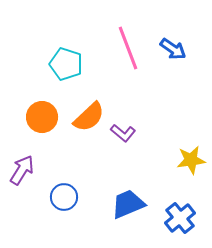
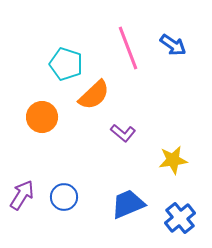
blue arrow: moved 4 px up
orange semicircle: moved 5 px right, 22 px up
yellow star: moved 18 px left
purple arrow: moved 25 px down
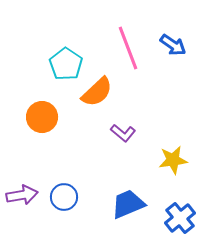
cyan pentagon: rotated 16 degrees clockwise
orange semicircle: moved 3 px right, 3 px up
purple arrow: rotated 48 degrees clockwise
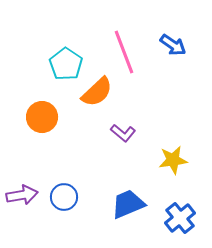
pink line: moved 4 px left, 4 px down
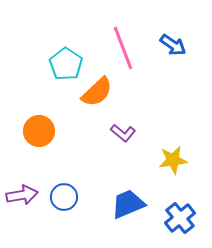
pink line: moved 1 px left, 4 px up
orange circle: moved 3 px left, 14 px down
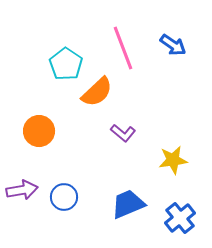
purple arrow: moved 5 px up
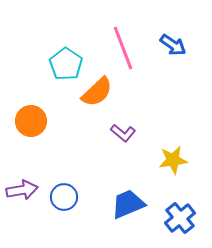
orange circle: moved 8 px left, 10 px up
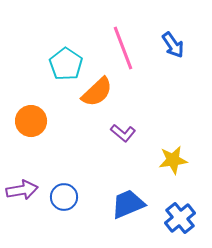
blue arrow: rotated 20 degrees clockwise
